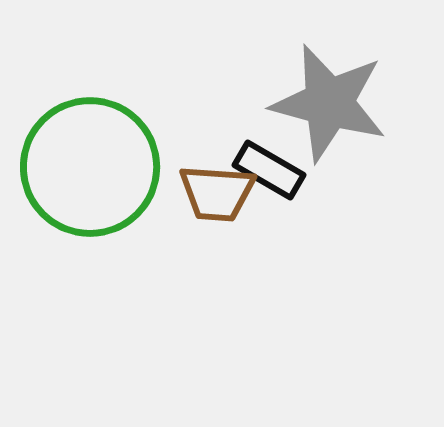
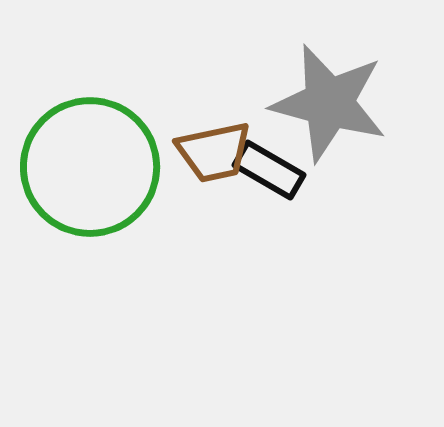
brown trapezoid: moved 3 px left, 41 px up; rotated 16 degrees counterclockwise
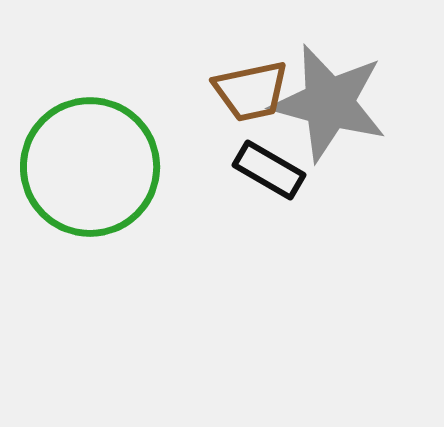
brown trapezoid: moved 37 px right, 61 px up
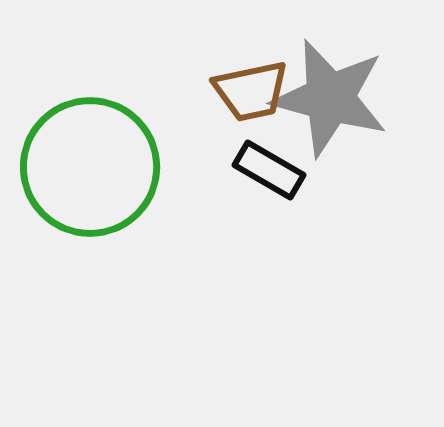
gray star: moved 1 px right, 5 px up
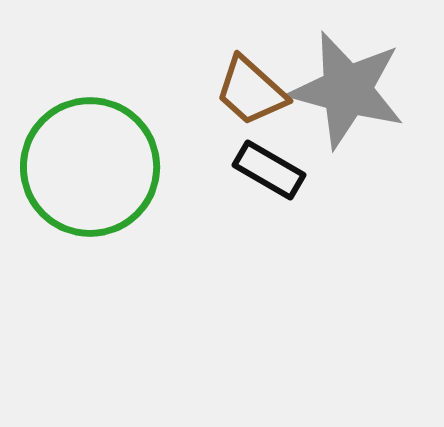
brown trapezoid: rotated 54 degrees clockwise
gray star: moved 17 px right, 8 px up
